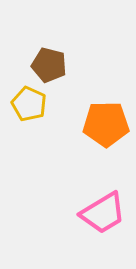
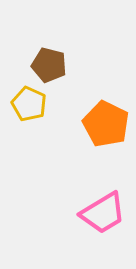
orange pentagon: rotated 27 degrees clockwise
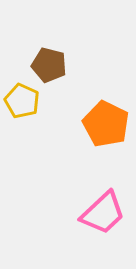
yellow pentagon: moved 7 px left, 3 px up
pink trapezoid: rotated 12 degrees counterclockwise
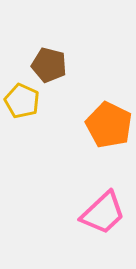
orange pentagon: moved 3 px right, 1 px down
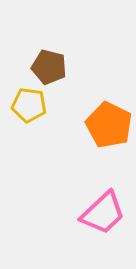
brown pentagon: moved 2 px down
yellow pentagon: moved 7 px right, 4 px down; rotated 16 degrees counterclockwise
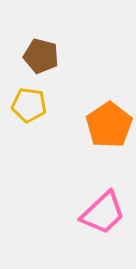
brown pentagon: moved 8 px left, 11 px up
orange pentagon: rotated 12 degrees clockwise
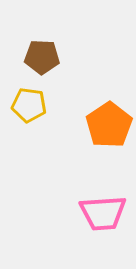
brown pentagon: moved 1 px right, 1 px down; rotated 12 degrees counterclockwise
pink trapezoid: rotated 39 degrees clockwise
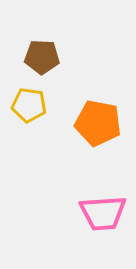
orange pentagon: moved 11 px left, 2 px up; rotated 27 degrees counterclockwise
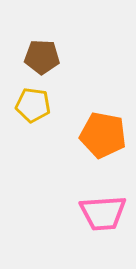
yellow pentagon: moved 4 px right
orange pentagon: moved 5 px right, 12 px down
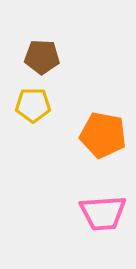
yellow pentagon: rotated 8 degrees counterclockwise
